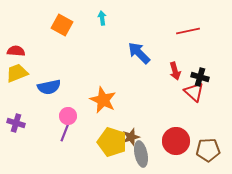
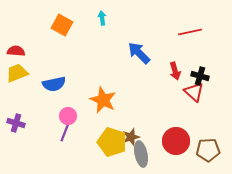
red line: moved 2 px right, 1 px down
black cross: moved 1 px up
blue semicircle: moved 5 px right, 3 px up
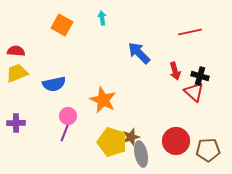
purple cross: rotated 18 degrees counterclockwise
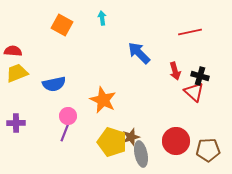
red semicircle: moved 3 px left
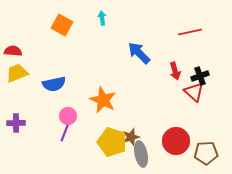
black cross: rotated 36 degrees counterclockwise
brown pentagon: moved 2 px left, 3 px down
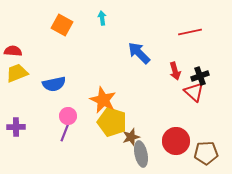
purple cross: moved 4 px down
yellow pentagon: moved 20 px up
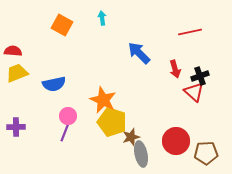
red arrow: moved 2 px up
